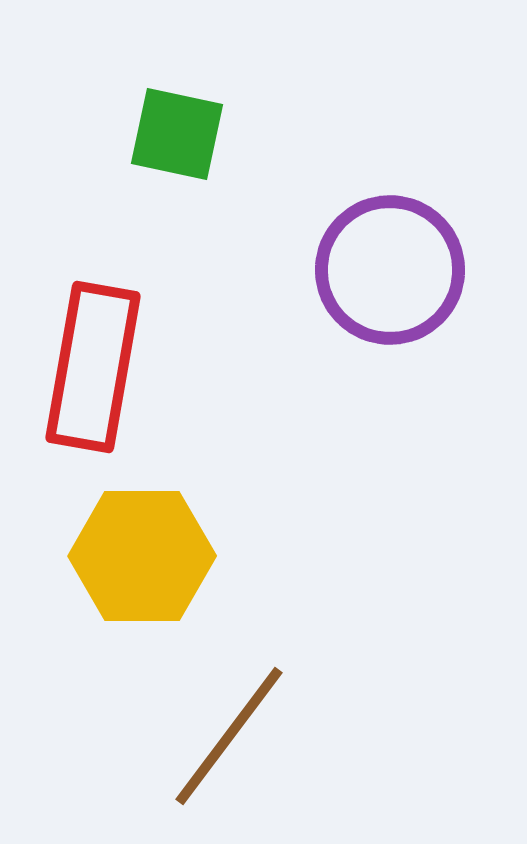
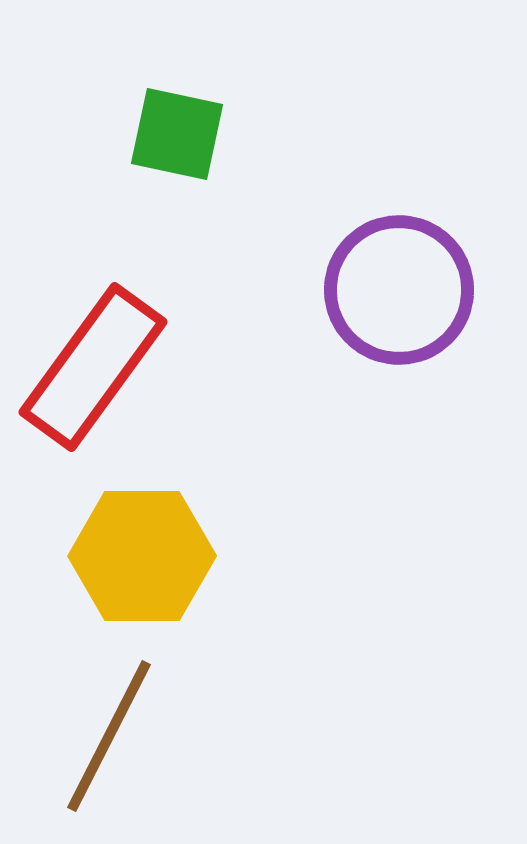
purple circle: moved 9 px right, 20 px down
red rectangle: rotated 26 degrees clockwise
brown line: moved 120 px left; rotated 10 degrees counterclockwise
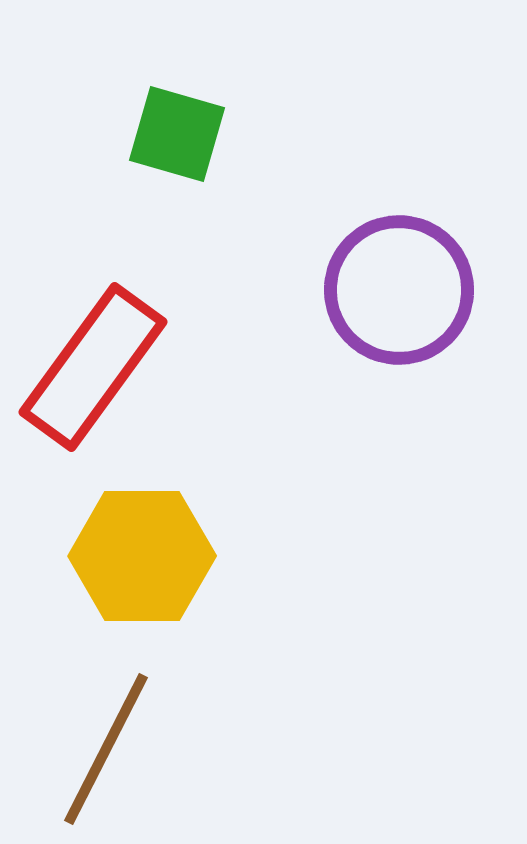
green square: rotated 4 degrees clockwise
brown line: moved 3 px left, 13 px down
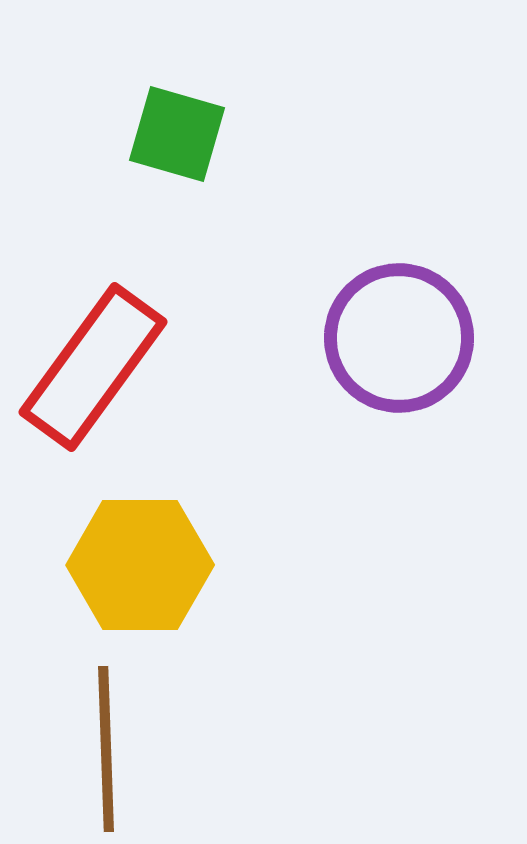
purple circle: moved 48 px down
yellow hexagon: moved 2 px left, 9 px down
brown line: rotated 29 degrees counterclockwise
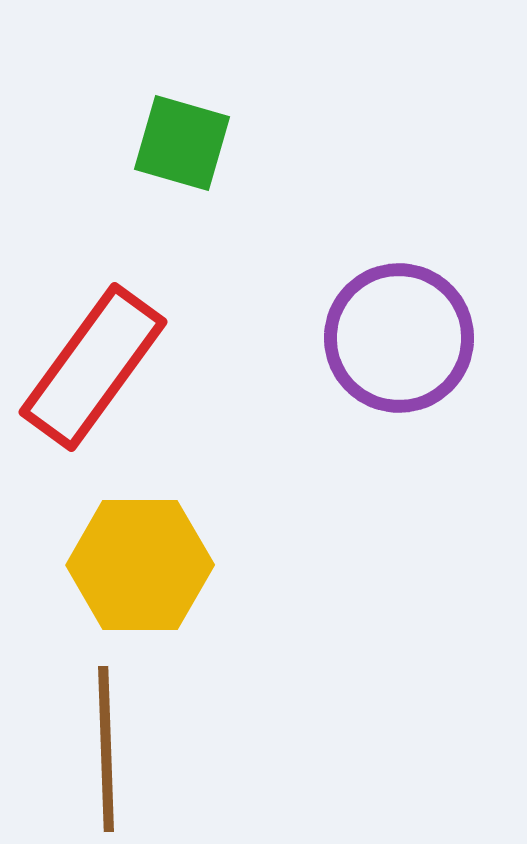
green square: moved 5 px right, 9 px down
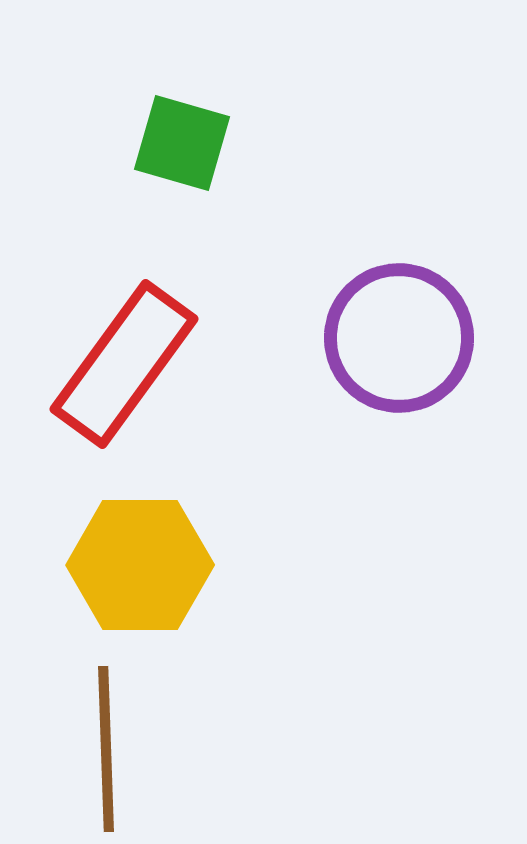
red rectangle: moved 31 px right, 3 px up
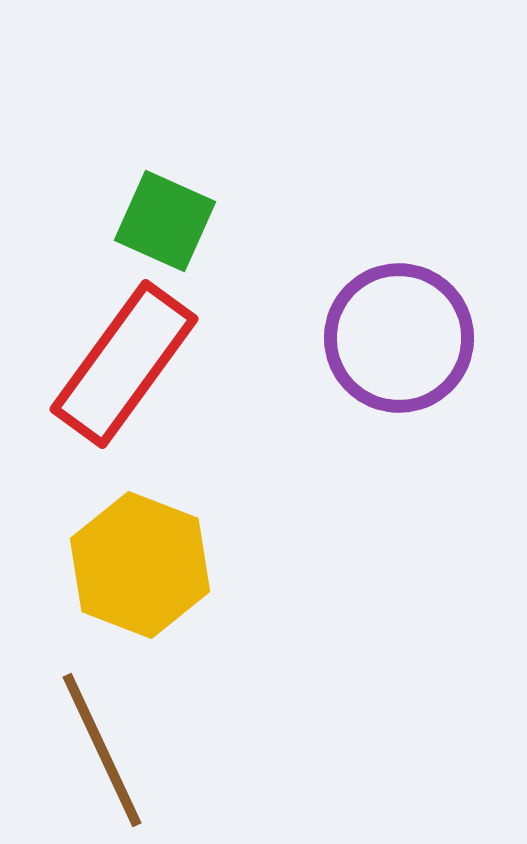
green square: moved 17 px left, 78 px down; rotated 8 degrees clockwise
yellow hexagon: rotated 21 degrees clockwise
brown line: moved 4 px left, 1 px down; rotated 23 degrees counterclockwise
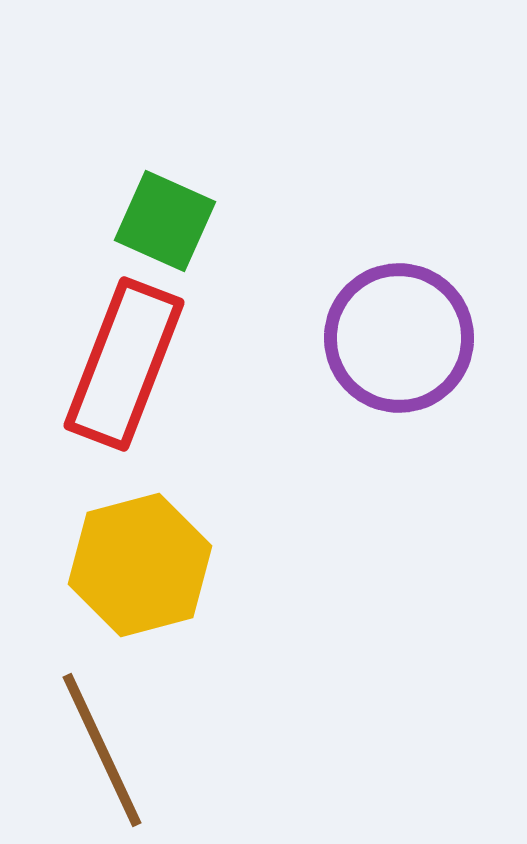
red rectangle: rotated 15 degrees counterclockwise
yellow hexagon: rotated 24 degrees clockwise
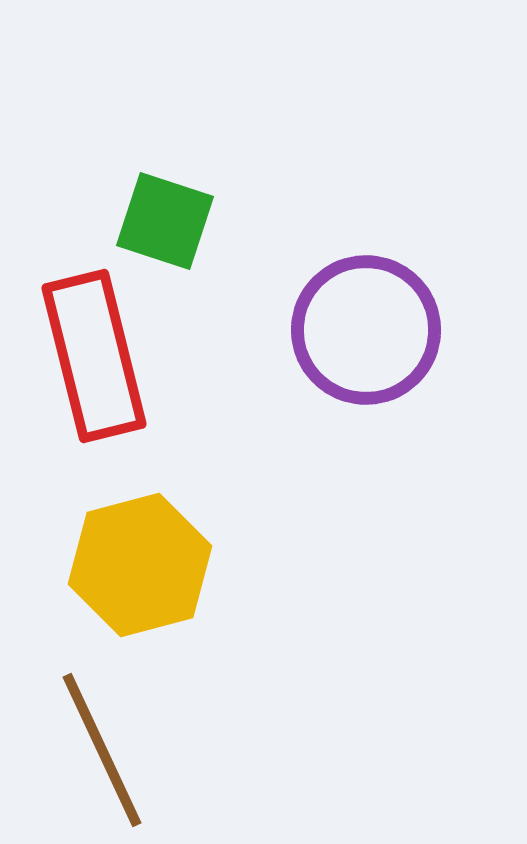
green square: rotated 6 degrees counterclockwise
purple circle: moved 33 px left, 8 px up
red rectangle: moved 30 px left, 8 px up; rotated 35 degrees counterclockwise
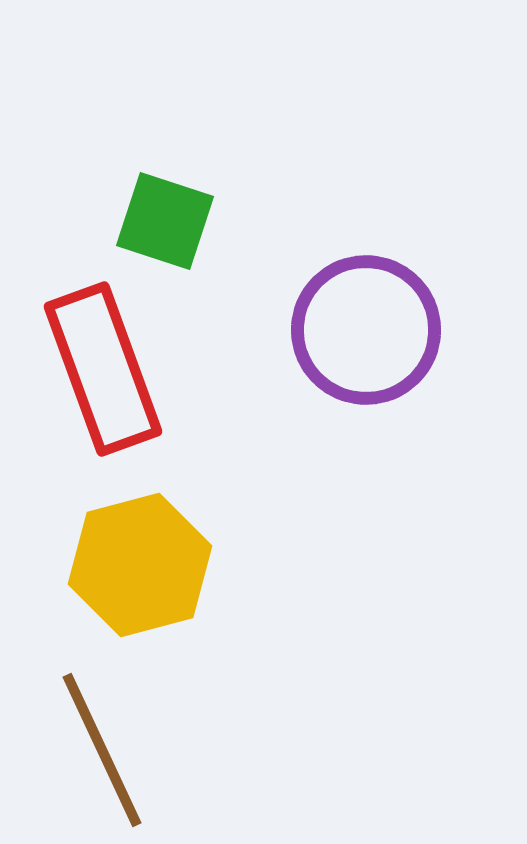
red rectangle: moved 9 px right, 13 px down; rotated 6 degrees counterclockwise
